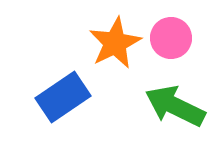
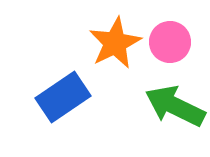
pink circle: moved 1 px left, 4 px down
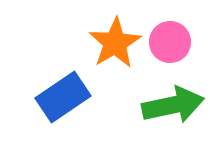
orange star: rotated 4 degrees counterclockwise
green arrow: moved 2 px left, 1 px up; rotated 142 degrees clockwise
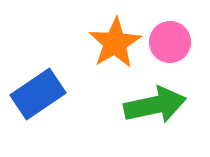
blue rectangle: moved 25 px left, 3 px up
green arrow: moved 18 px left
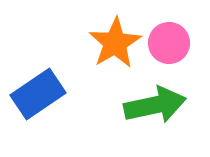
pink circle: moved 1 px left, 1 px down
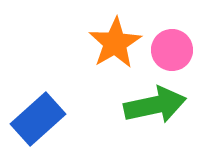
pink circle: moved 3 px right, 7 px down
blue rectangle: moved 25 px down; rotated 8 degrees counterclockwise
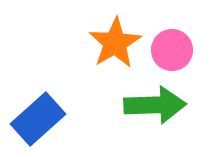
green arrow: rotated 10 degrees clockwise
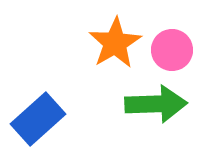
green arrow: moved 1 px right, 1 px up
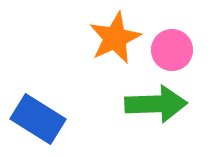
orange star: moved 5 px up; rotated 6 degrees clockwise
blue rectangle: rotated 74 degrees clockwise
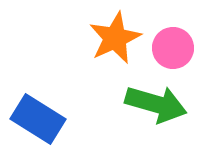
pink circle: moved 1 px right, 2 px up
green arrow: rotated 18 degrees clockwise
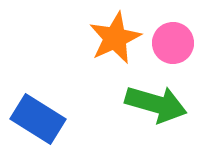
pink circle: moved 5 px up
